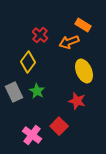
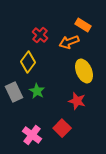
red square: moved 3 px right, 2 px down
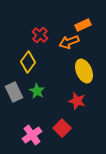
orange rectangle: rotated 56 degrees counterclockwise
pink cross: rotated 18 degrees clockwise
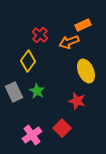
yellow diamond: moved 1 px up
yellow ellipse: moved 2 px right
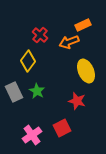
red square: rotated 18 degrees clockwise
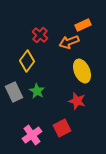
yellow diamond: moved 1 px left
yellow ellipse: moved 4 px left
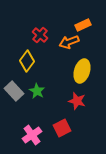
yellow ellipse: rotated 40 degrees clockwise
gray rectangle: moved 1 px up; rotated 18 degrees counterclockwise
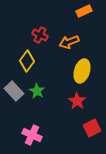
orange rectangle: moved 1 px right, 14 px up
red cross: rotated 14 degrees counterclockwise
red star: rotated 18 degrees clockwise
red square: moved 30 px right
pink cross: rotated 30 degrees counterclockwise
